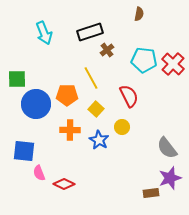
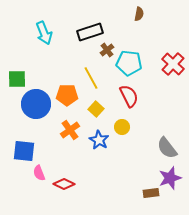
cyan pentagon: moved 15 px left, 3 px down
orange cross: rotated 36 degrees counterclockwise
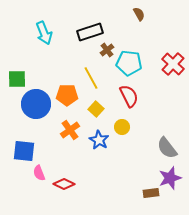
brown semicircle: rotated 40 degrees counterclockwise
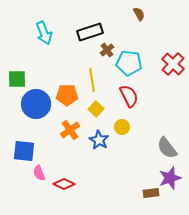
yellow line: moved 1 px right, 2 px down; rotated 20 degrees clockwise
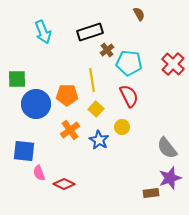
cyan arrow: moved 1 px left, 1 px up
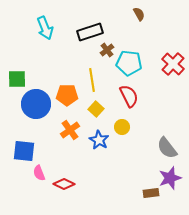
cyan arrow: moved 2 px right, 4 px up
